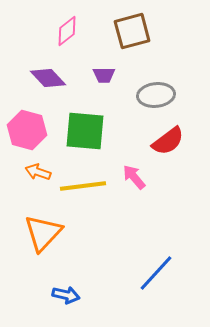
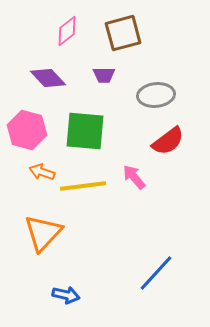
brown square: moved 9 px left, 2 px down
orange arrow: moved 4 px right
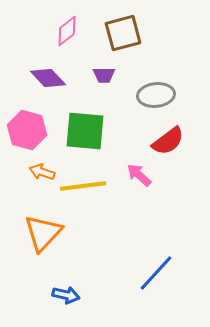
pink arrow: moved 5 px right, 2 px up; rotated 8 degrees counterclockwise
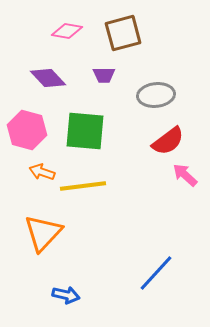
pink diamond: rotated 48 degrees clockwise
pink arrow: moved 46 px right
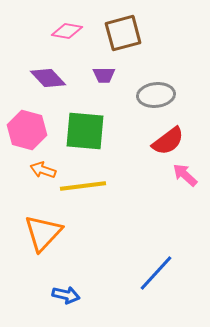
orange arrow: moved 1 px right, 2 px up
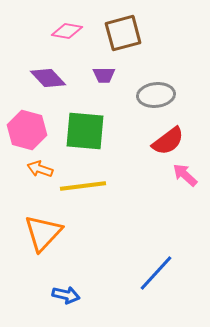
orange arrow: moved 3 px left, 1 px up
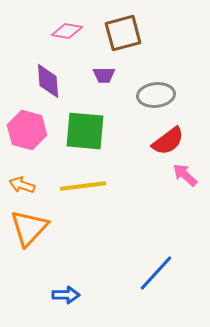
purple diamond: moved 3 px down; rotated 39 degrees clockwise
orange arrow: moved 18 px left, 16 px down
orange triangle: moved 14 px left, 5 px up
blue arrow: rotated 12 degrees counterclockwise
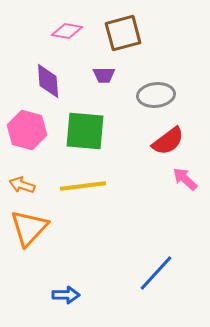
pink arrow: moved 4 px down
